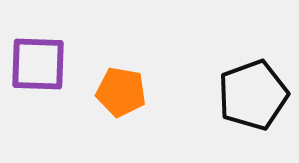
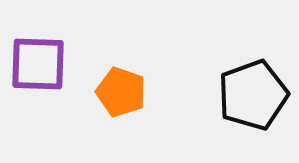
orange pentagon: rotated 9 degrees clockwise
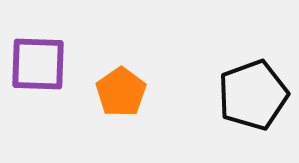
orange pentagon: rotated 18 degrees clockwise
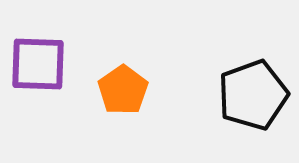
orange pentagon: moved 2 px right, 2 px up
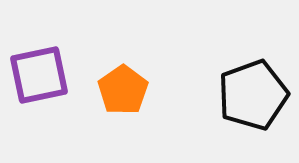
purple square: moved 1 px right, 11 px down; rotated 14 degrees counterclockwise
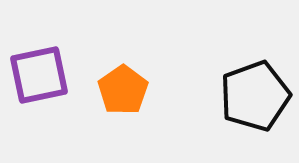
black pentagon: moved 2 px right, 1 px down
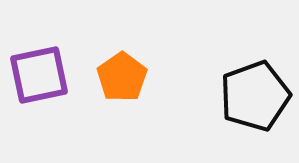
orange pentagon: moved 1 px left, 13 px up
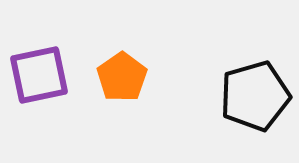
black pentagon: rotated 4 degrees clockwise
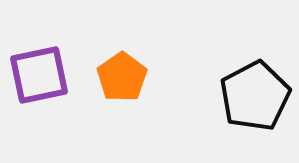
black pentagon: rotated 12 degrees counterclockwise
